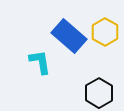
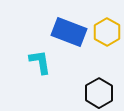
yellow hexagon: moved 2 px right
blue rectangle: moved 4 px up; rotated 20 degrees counterclockwise
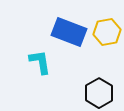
yellow hexagon: rotated 20 degrees clockwise
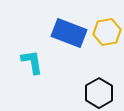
blue rectangle: moved 1 px down
cyan L-shape: moved 8 px left
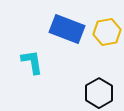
blue rectangle: moved 2 px left, 4 px up
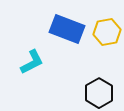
cyan L-shape: rotated 72 degrees clockwise
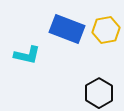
yellow hexagon: moved 1 px left, 2 px up
cyan L-shape: moved 5 px left, 7 px up; rotated 40 degrees clockwise
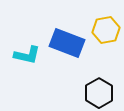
blue rectangle: moved 14 px down
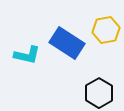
blue rectangle: rotated 12 degrees clockwise
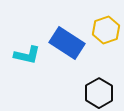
yellow hexagon: rotated 8 degrees counterclockwise
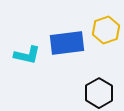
blue rectangle: rotated 40 degrees counterclockwise
